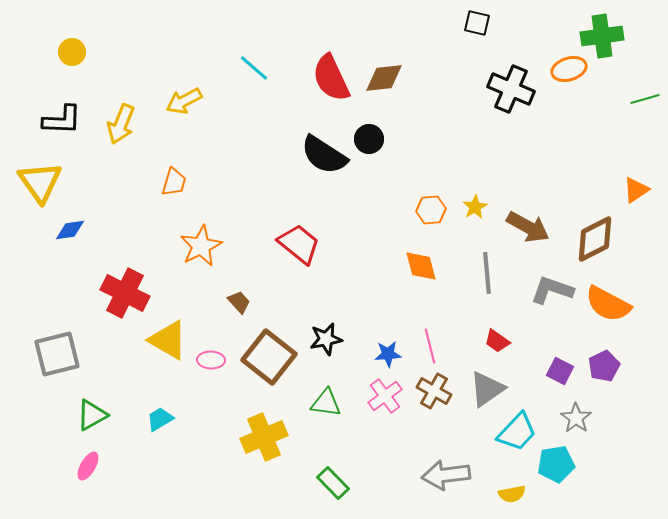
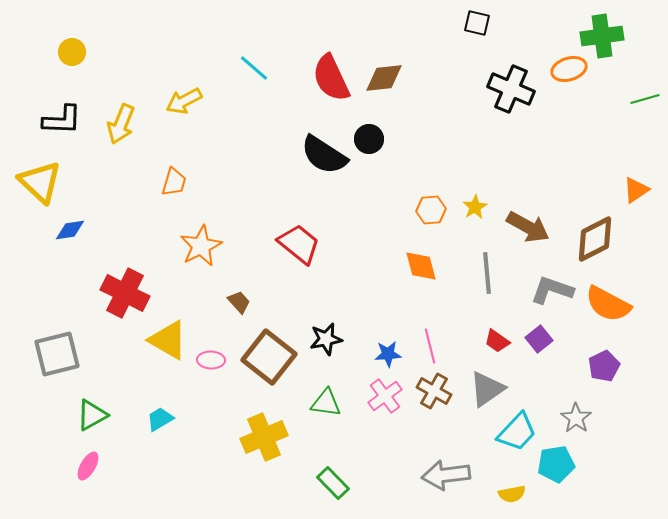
yellow triangle at (40, 182): rotated 12 degrees counterclockwise
purple square at (560, 371): moved 21 px left, 32 px up; rotated 24 degrees clockwise
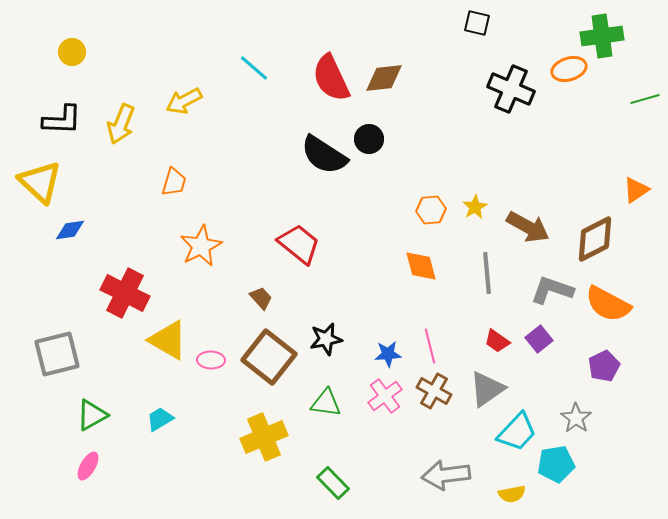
brown trapezoid at (239, 302): moved 22 px right, 4 px up
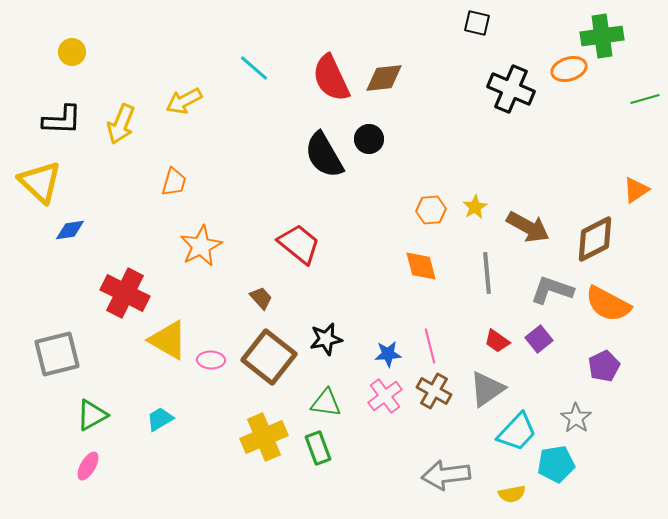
black semicircle at (324, 155): rotated 27 degrees clockwise
green rectangle at (333, 483): moved 15 px left, 35 px up; rotated 24 degrees clockwise
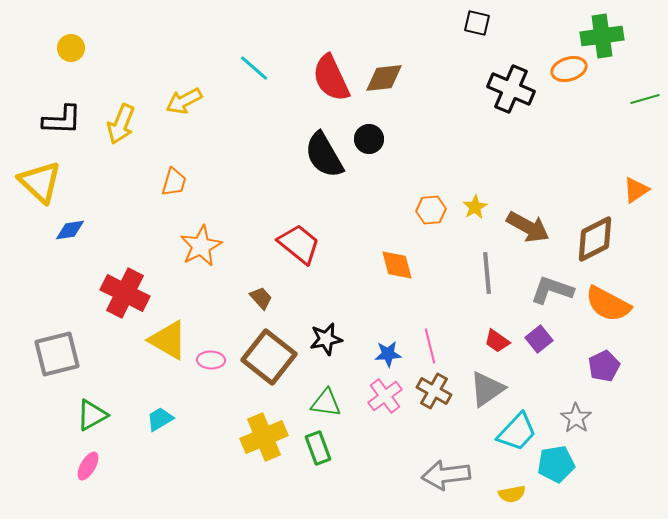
yellow circle at (72, 52): moved 1 px left, 4 px up
orange diamond at (421, 266): moved 24 px left, 1 px up
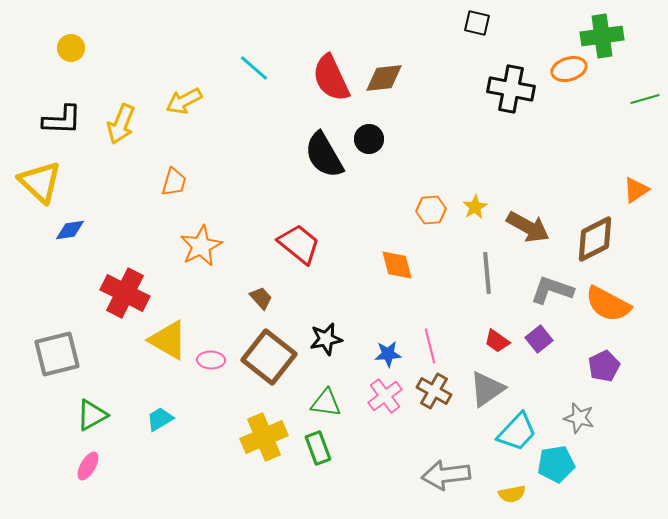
black cross at (511, 89): rotated 12 degrees counterclockwise
gray star at (576, 418): moved 3 px right; rotated 20 degrees counterclockwise
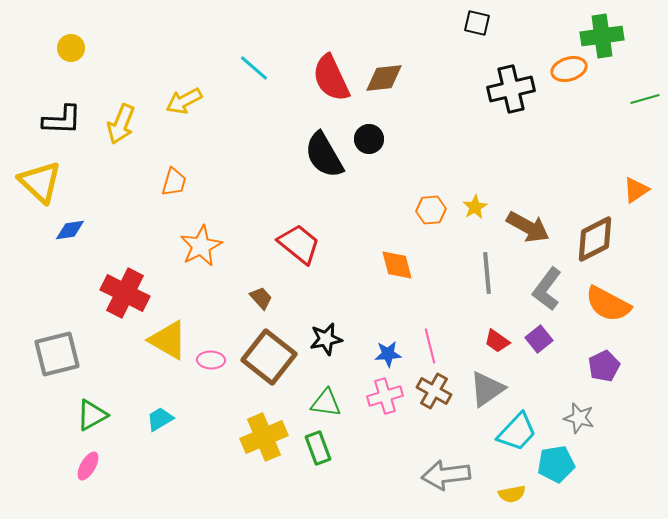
black cross at (511, 89): rotated 24 degrees counterclockwise
gray L-shape at (552, 290): moved 5 px left, 1 px up; rotated 72 degrees counterclockwise
pink cross at (385, 396): rotated 20 degrees clockwise
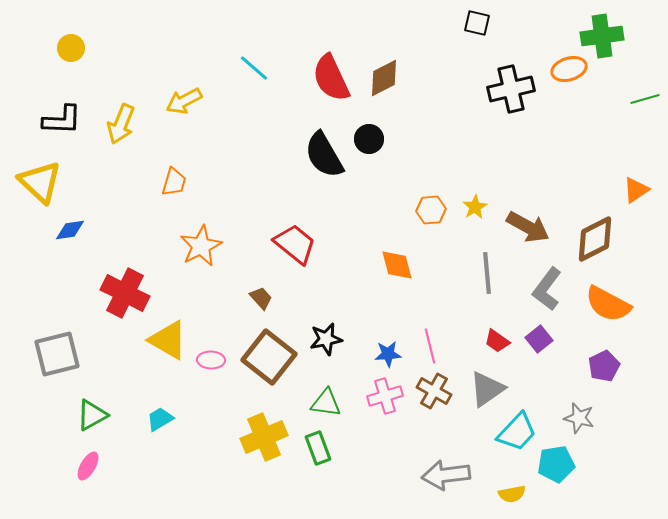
brown diamond at (384, 78): rotated 21 degrees counterclockwise
red trapezoid at (299, 244): moved 4 px left
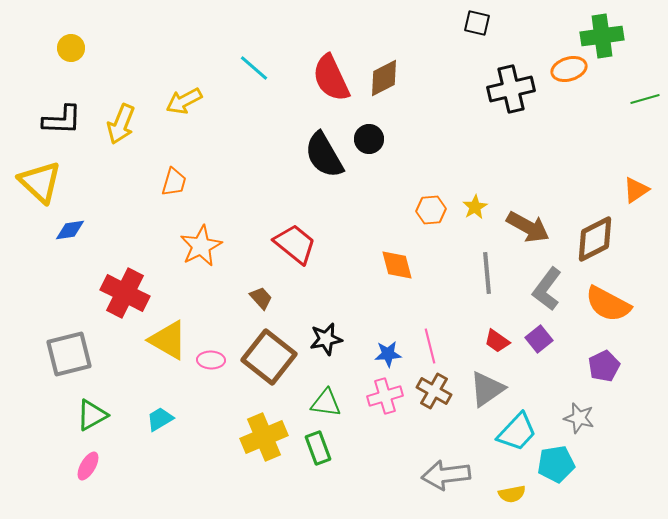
gray square at (57, 354): moved 12 px right
